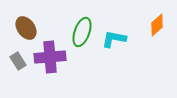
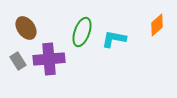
purple cross: moved 1 px left, 2 px down
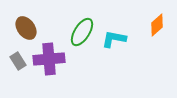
green ellipse: rotated 12 degrees clockwise
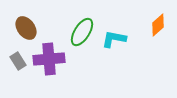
orange diamond: moved 1 px right
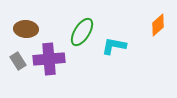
brown ellipse: moved 1 px down; rotated 50 degrees counterclockwise
cyan L-shape: moved 7 px down
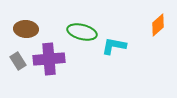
green ellipse: rotated 72 degrees clockwise
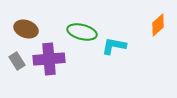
brown ellipse: rotated 15 degrees clockwise
gray rectangle: moved 1 px left
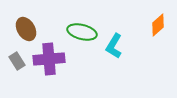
brown ellipse: rotated 40 degrees clockwise
cyan L-shape: rotated 70 degrees counterclockwise
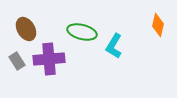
orange diamond: rotated 35 degrees counterclockwise
